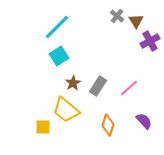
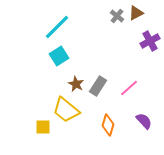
brown triangle: moved 8 px up; rotated 35 degrees clockwise
brown star: moved 3 px right, 1 px down; rotated 14 degrees counterclockwise
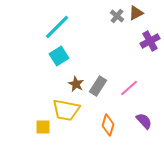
yellow trapezoid: rotated 28 degrees counterclockwise
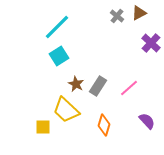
brown triangle: moved 3 px right
purple cross: moved 1 px right, 2 px down; rotated 18 degrees counterclockwise
yellow trapezoid: rotated 32 degrees clockwise
purple semicircle: moved 3 px right
orange diamond: moved 4 px left
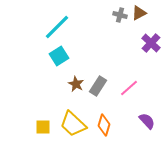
gray cross: moved 3 px right, 1 px up; rotated 24 degrees counterclockwise
yellow trapezoid: moved 7 px right, 14 px down
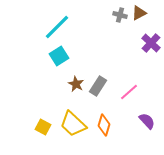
pink line: moved 4 px down
yellow square: rotated 28 degrees clockwise
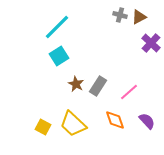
brown triangle: moved 4 px down
orange diamond: moved 11 px right, 5 px up; rotated 35 degrees counterclockwise
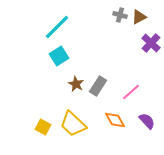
pink line: moved 2 px right
orange diamond: rotated 10 degrees counterclockwise
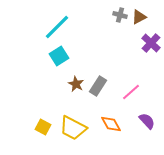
orange diamond: moved 4 px left, 4 px down
yellow trapezoid: moved 4 px down; rotated 16 degrees counterclockwise
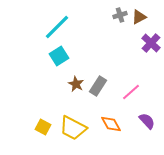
gray cross: rotated 32 degrees counterclockwise
